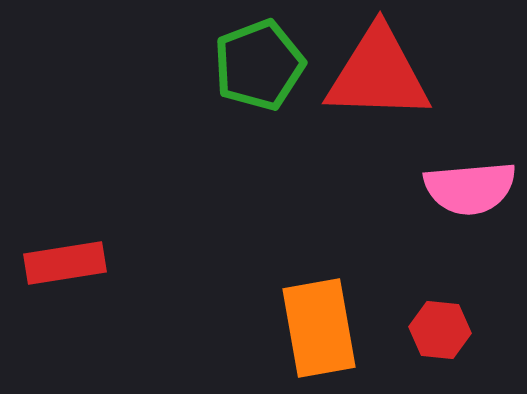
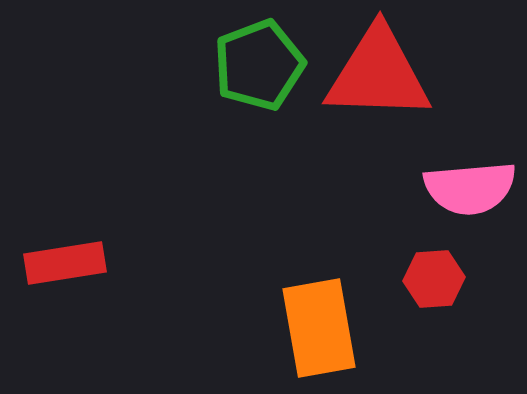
red hexagon: moved 6 px left, 51 px up; rotated 10 degrees counterclockwise
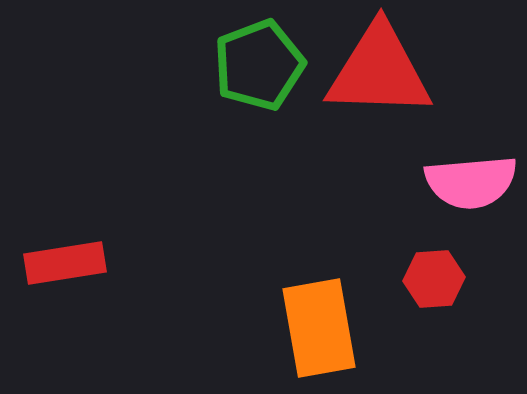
red triangle: moved 1 px right, 3 px up
pink semicircle: moved 1 px right, 6 px up
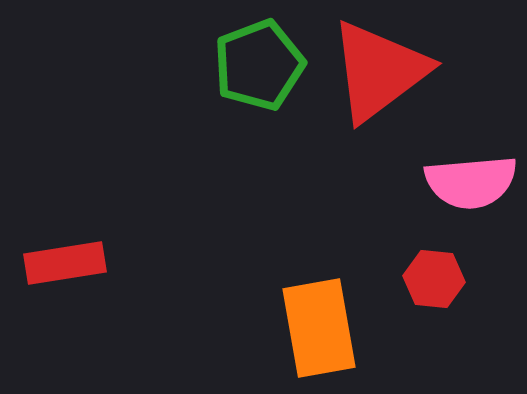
red triangle: rotated 39 degrees counterclockwise
red hexagon: rotated 10 degrees clockwise
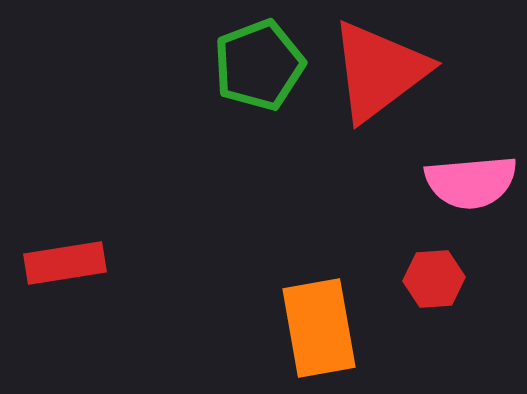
red hexagon: rotated 10 degrees counterclockwise
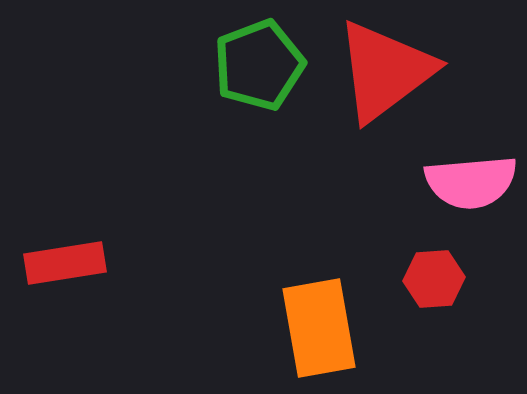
red triangle: moved 6 px right
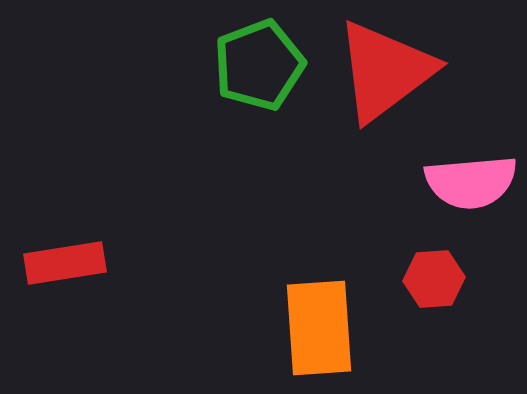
orange rectangle: rotated 6 degrees clockwise
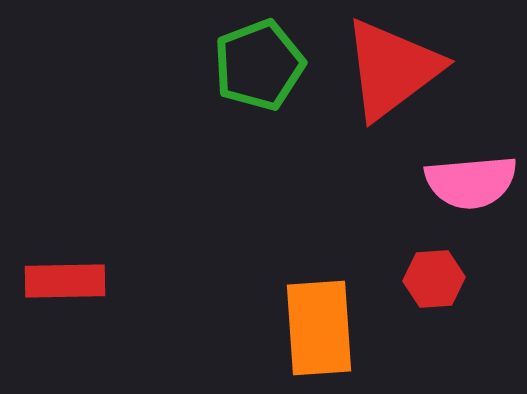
red triangle: moved 7 px right, 2 px up
red rectangle: moved 18 px down; rotated 8 degrees clockwise
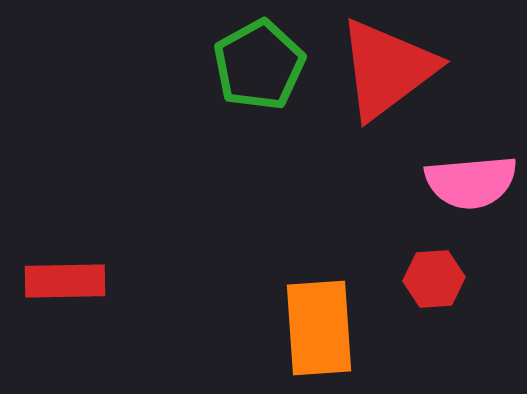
green pentagon: rotated 8 degrees counterclockwise
red triangle: moved 5 px left
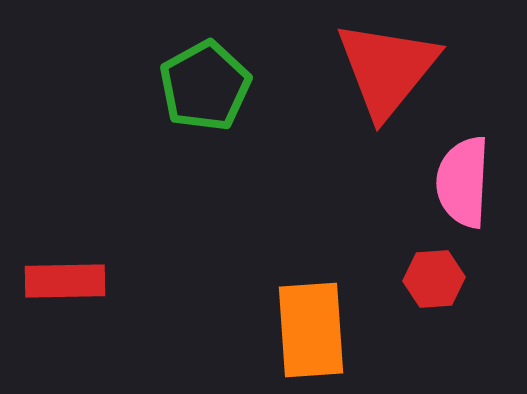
green pentagon: moved 54 px left, 21 px down
red triangle: rotated 14 degrees counterclockwise
pink semicircle: moved 8 px left; rotated 98 degrees clockwise
orange rectangle: moved 8 px left, 2 px down
